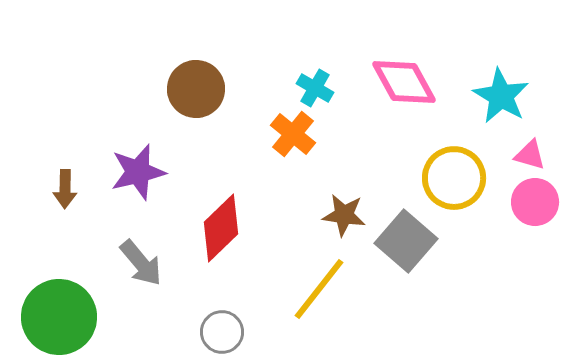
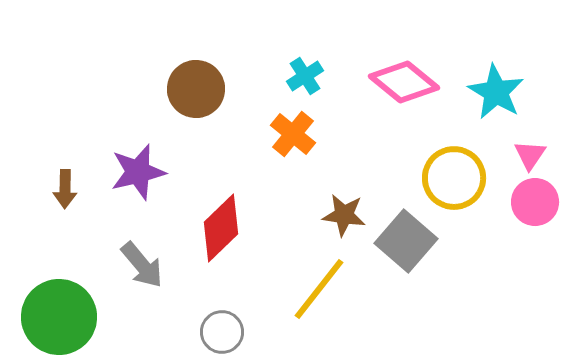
pink diamond: rotated 22 degrees counterclockwise
cyan cross: moved 10 px left, 12 px up; rotated 27 degrees clockwise
cyan star: moved 5 px left, 4 px up
pink triangle: rotated 48 degrees clockwise
gray arrow: moved 1 px right, 2 px down
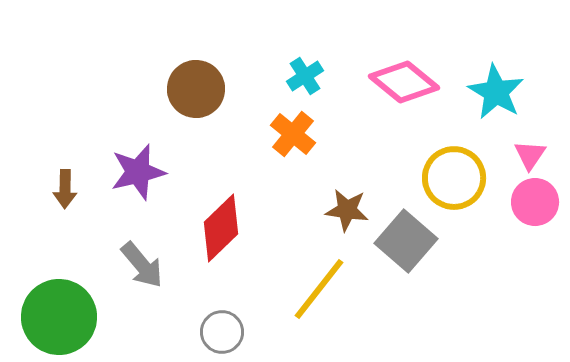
brown star: moved 3 px right, 5 px up
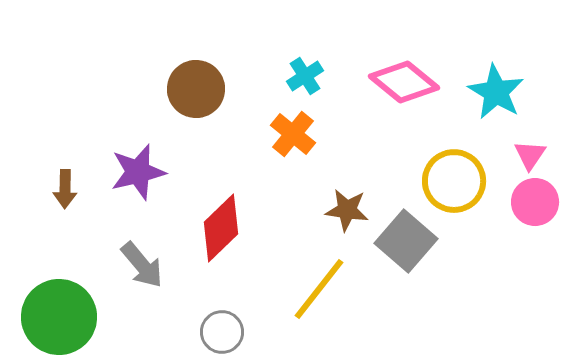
yellow circle: moved 3 px down
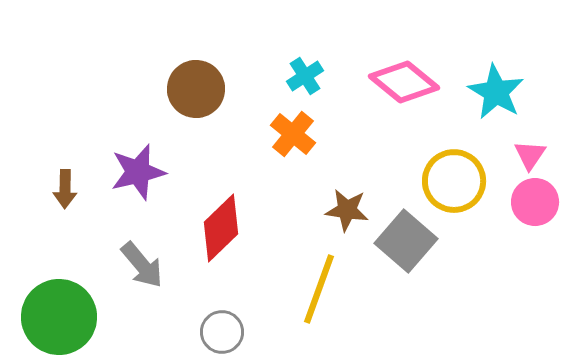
yellow line: rotated 18 degrees counterclockwise
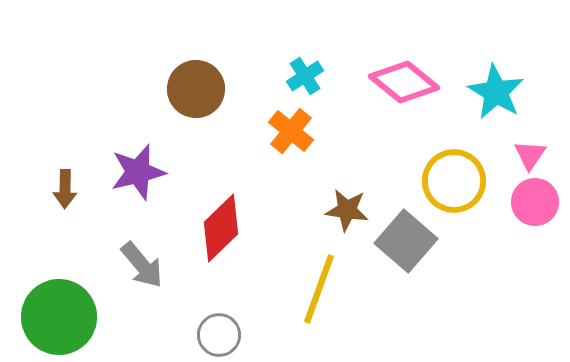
orange cross: moved 2 px left, 3 px up
gray circle: moved 3 px left, 3 px down
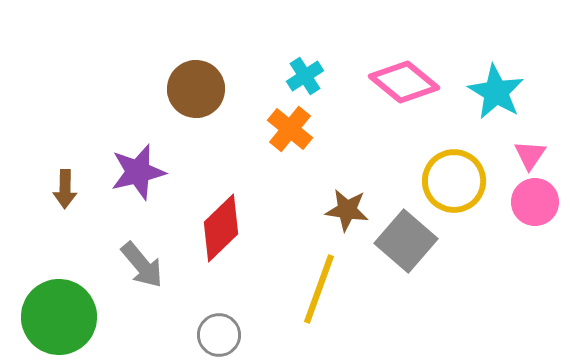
orange cross: moved 1 px left, 2 px up
